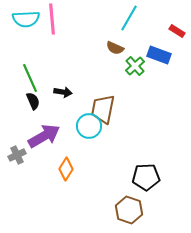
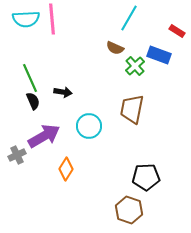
brown trapezoid: moved 29 px right
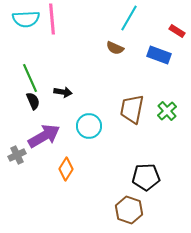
green cross: moved 32 px right, 45 px down
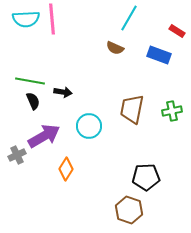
green line: moved 3 px down; rotated 56 degrees counterclockwise
green cross: moved 5 px right; rotated 30 degrees clockwise
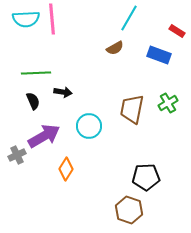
brown semicircle: rotated 54 degrees counterclockwise
green line: moved 6 px right, 8 px up; rotated 12 degrees counterclockwise
green cross: moved 4 px left, 8 px up; rotated 18 degrees counterclockwise
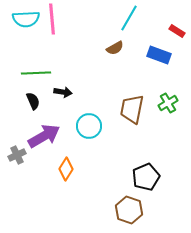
black pentagon: rotated 20 degrees counterclockwise
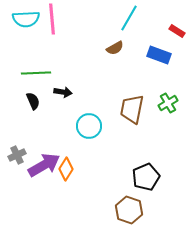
purple arrow: moved 29 px down
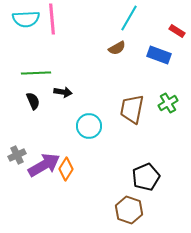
brown semicircle: moved 2 px right
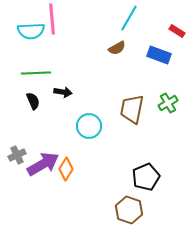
cyan semicircle: moved 5 px right, 12 px down
purple arrow: moved 1 px left, 1 px up
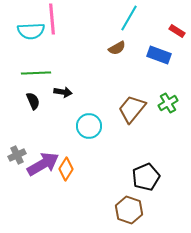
brown trapezoid: rotated 28 degrees clockwise
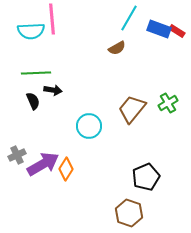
blue rectangle: moved 26 px up
black arrow: moved 10 px left, 2 px up
brown hexagon: moved 3 px down
